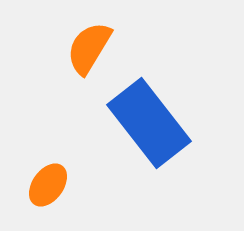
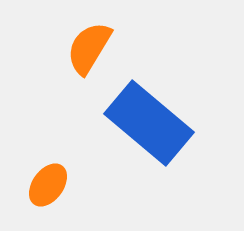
blue rectangle: rotated 12 degrees counterclockwise
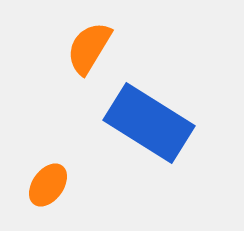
blue rectangle: rotated 8 degrees counterclockwise
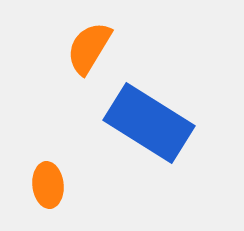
orange ellipse: rotated 42 degrees counterclockwise
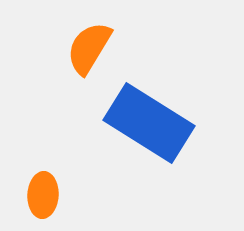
orange ellipse: moved 5 px left, 10 px down; rotated 9 degrees clockwise
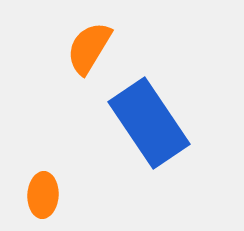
blue rectangle: rotated 24 degrees clockwise
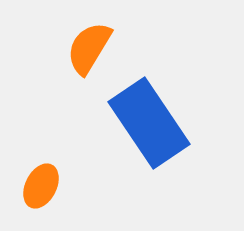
orange ellipse: moved 2 px left, 9 px up; rotated 24 degrees clockwise
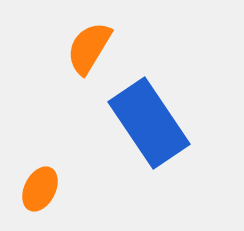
orange ellipse: moved 1 px left, 3 px down
